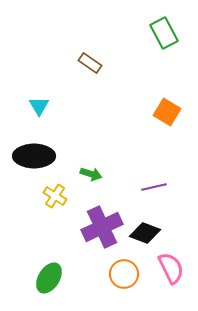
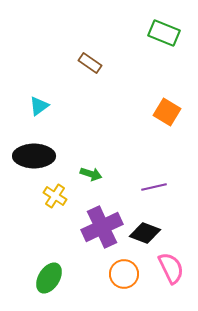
green rectangle: rotated 40 degrees counterclockwise
cyan triangle: rotated 25 degrees clockwise
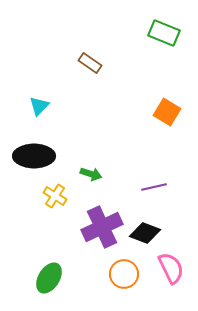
cyan triangle: rotated 10 degrees counterclockwise
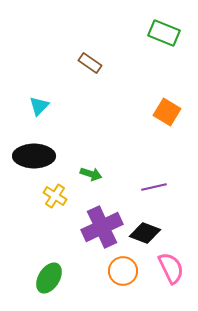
orange circle: moved 1 px left, 3 px up
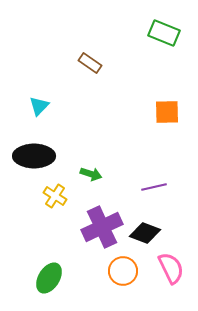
orange square: rotated 32 degrees counterclockwise
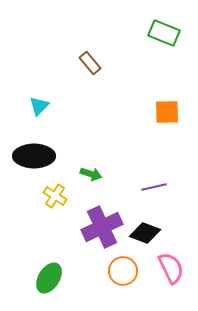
brown rectangle: rotated 15 degrees clockwise
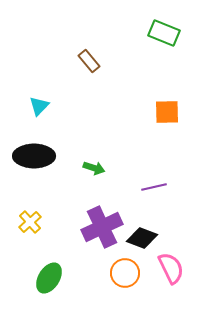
brown rectangle: moved 1 px left, 2 px up
green arrow: moved 3 px right, 6 px up
yellow cross: moved 25 px left, 26 px down; rotated 15 degrees clockwise
black diamond: moved 3 px left, 5 px down
orange circle: moved 2 px right, 2 px down
